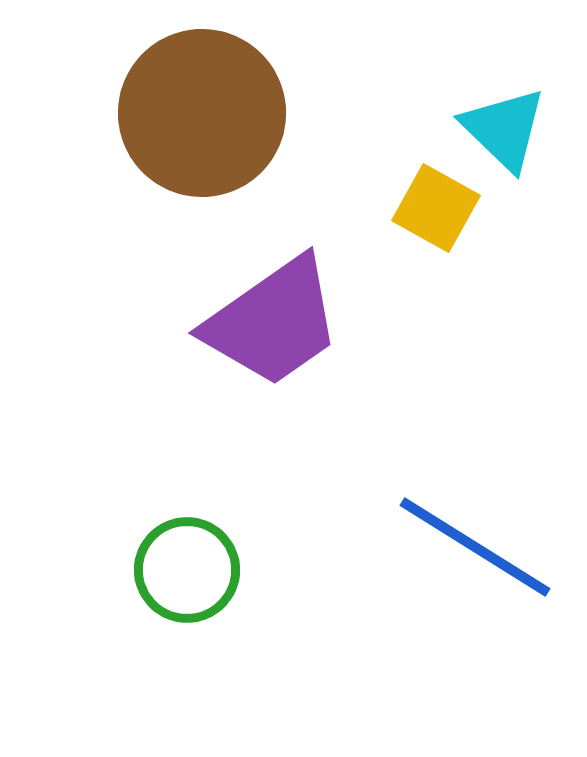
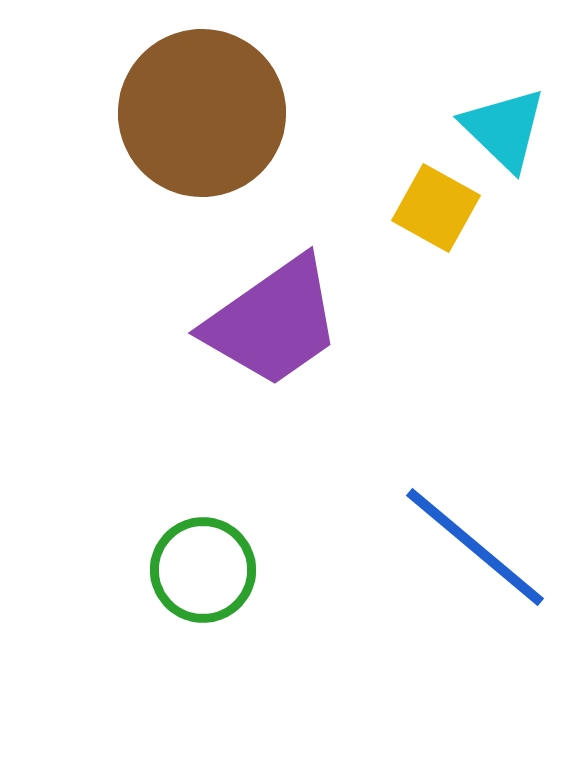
blue line: rotated 8 degrees clockwise
green circle: moved 16 px right
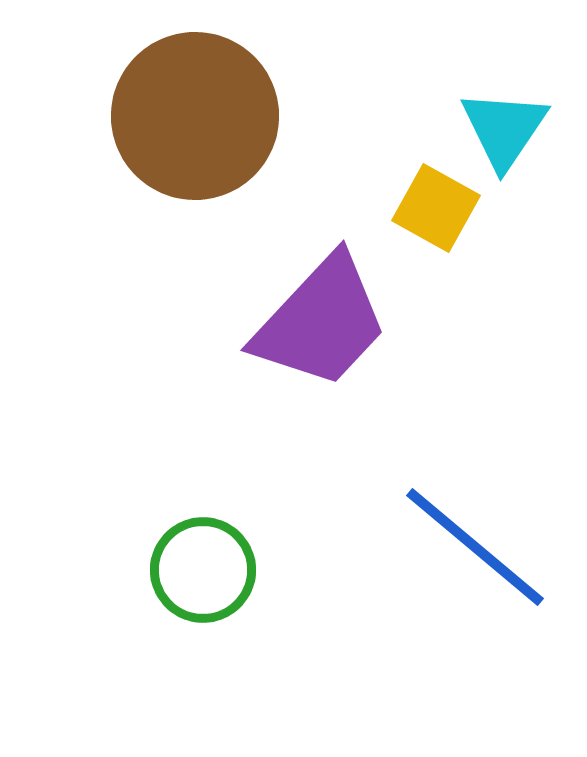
brown circle: moved 7 px left, 3 px down
cyan triangle: rotated 20 degrees clockwise
purple trapezoid: moved 48 px right; rotated 12 degrees counterclockwise
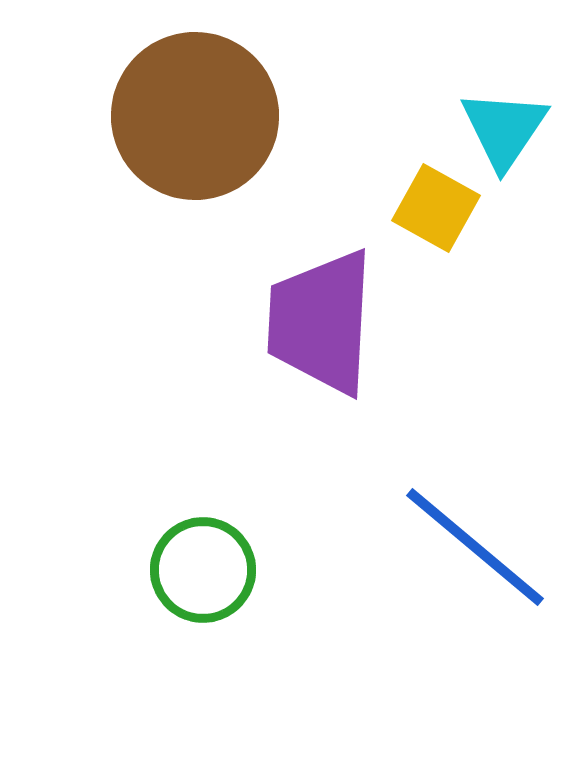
purple trapezoid: rotated 140 degrees clockwise
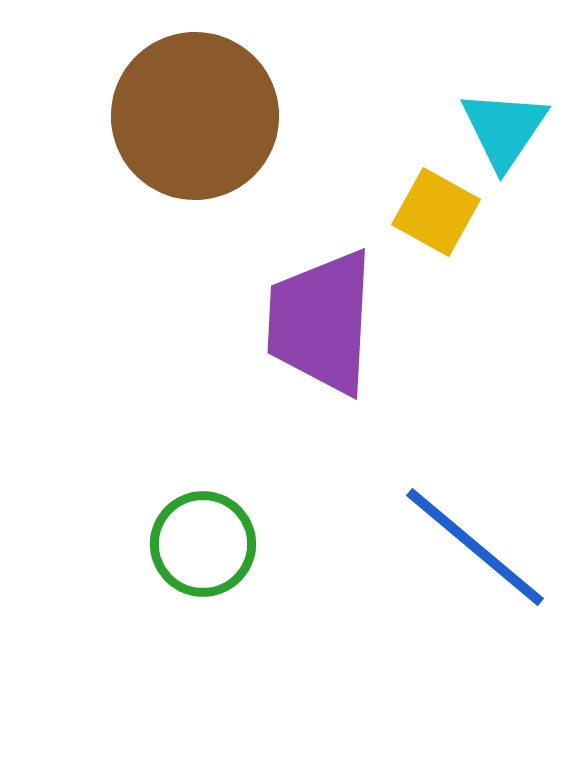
yellow square: moved 4 px down
green circle: moved 26 px up
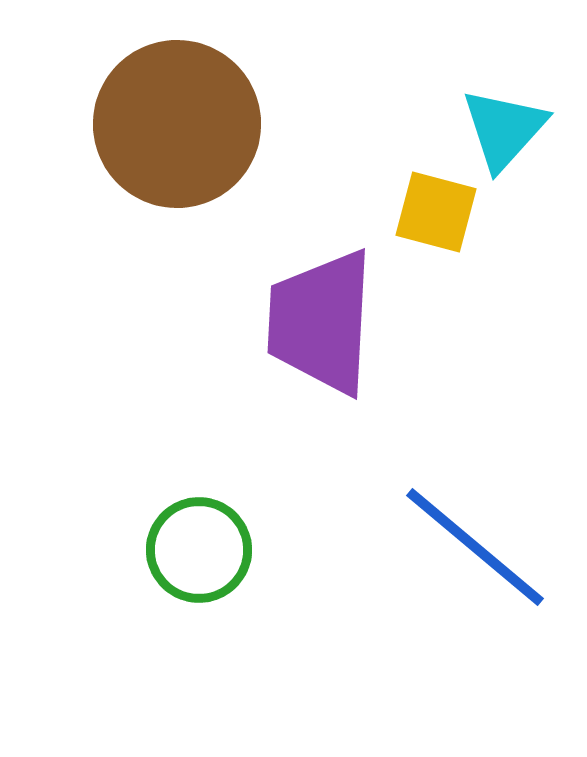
brown circle: moved 18 px left, 8 px down
cyan triangle: rotated 8 degrees clockwise
yellow square: rotated 14 degrees counterclockwise
green circle: moved 4 px left, 6 px down
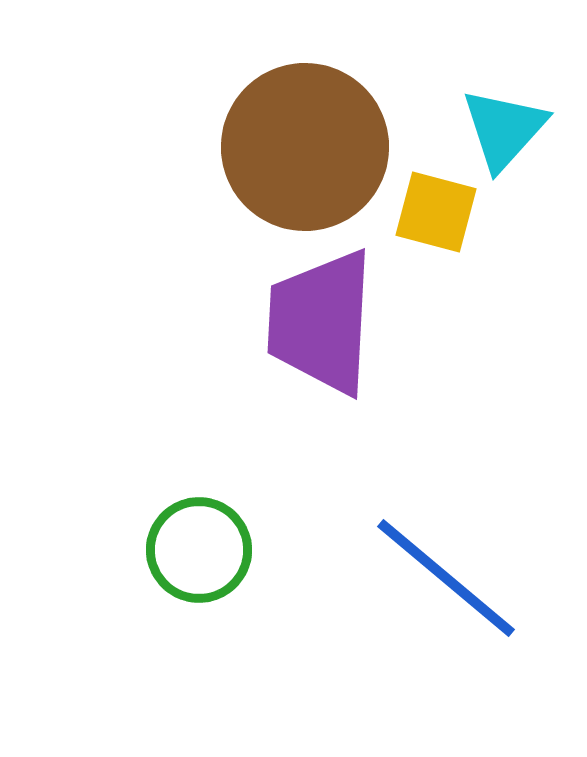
brown circle: moved 128 px right, 23 px down
blue line: moved 29 px left, 31 px down
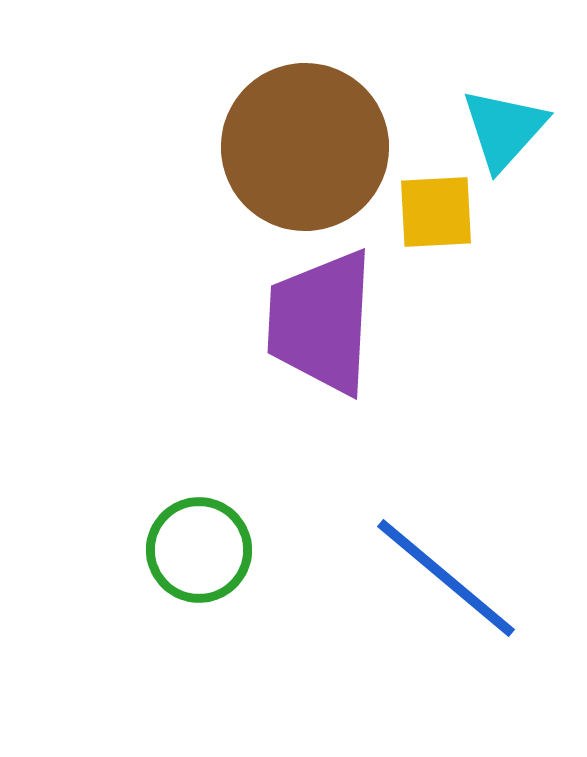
yellow square: rotated 18 degrees counterclockwise
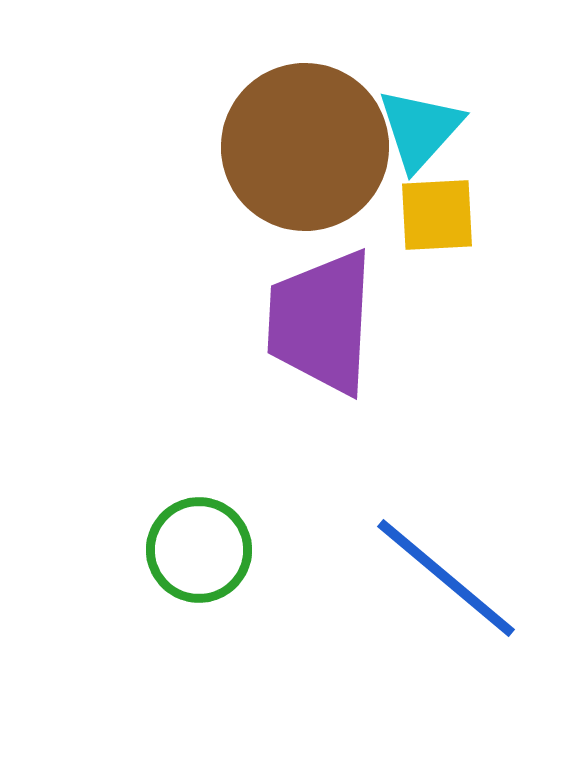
cyan triangle: moved 84 px left
yellow square: moved 1 px right, 3 px down
